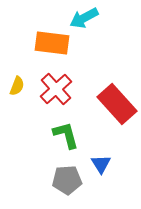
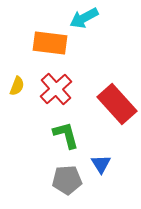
orange rectangle: moved 2 px left
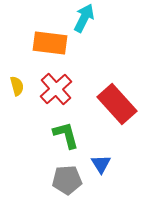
cyan arrow: rotated 144 degrees clockwise
yellow semicircle: rotated 36 degrees counterclockwise
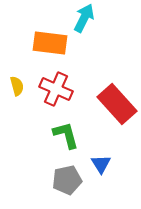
red cross: rotated 24 degrees counterclockwise
gray pentagon: rotated 8 degrees counterclockwise
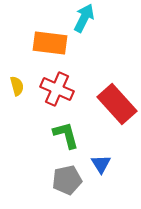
red cross: moved 1 px right
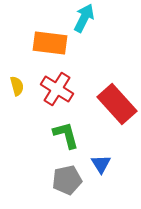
red cross: rotated 8 degrees clockwise
